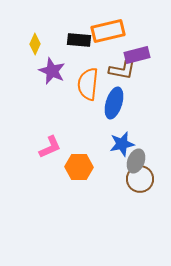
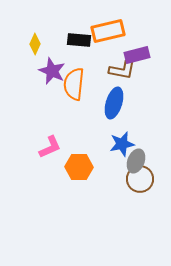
orange semicircle: moved 14 px left
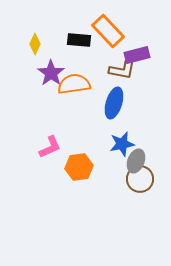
orange rectangle: rotated 60 degrees clockwise
purple star: moved 1 px left, 2 px down; rotated 12 degrees clockwise
orange semicircle: rotated 76 degrees clockwise
orange hexagon: rotated 8 degrees counterclockwise
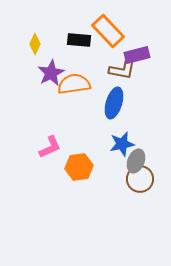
purple star: rotated 8 degrees clockwise
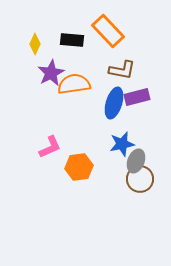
black rectangle: moved 7 px left
purple rectangle: moved 42 px down
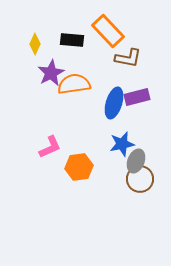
brown L-shape: moved 6 px right, 12 px up
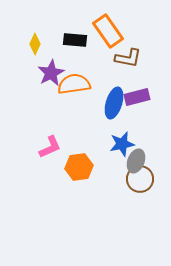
orange rectangle: rotated 8 degrees clockwise
black rectangle: moved 3 px right
